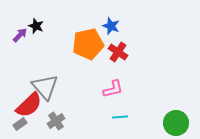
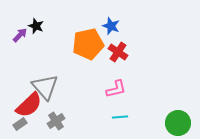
pink L-shape: moved 3 px right
green circle: moved 2 px right
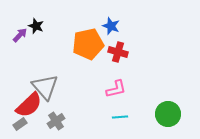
red cross: rotated 18 degrees counterclockwise
green circle: moved 10 px left, 9 px up
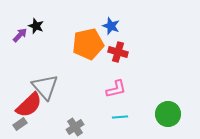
gray cross: moved 19 px right, 6 px down
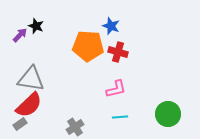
orange pentagon: moved 2 px down; rotated 16 degrees clockwise
gray triangle: moved 14 px left, 8 px up; rotated 40 degrees counterclockwise
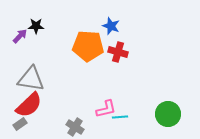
black star: rotated 21 degrees counterclockwise
purple arrow: moved 1 px down
pink L-shape: moved 10 px left, 20 px down
gray cross: rotated 24 degrees counterclockwise
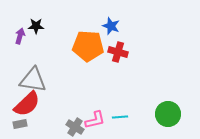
purple arrow: rotated 28 degrees counterclockwise
gray triangle: moved 2 px right, 1 px down
red semicircle: moved 2 px left, 1 px up
pink L-shape: moved 11 px left, 11 px down
gray rectangle: rotated 24 degrees clockwise
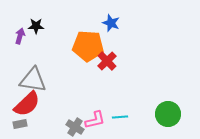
blue star: moved 3 px up
red cross: moved 11 px left, 9 px down; rotated 30 degrees clockwise
